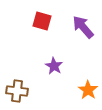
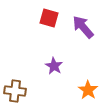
red square: moved 7 px right, 3 px up
brown cross: moved 2 px left
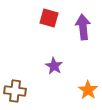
purple arrow: rotated 35 degrees clockwise
